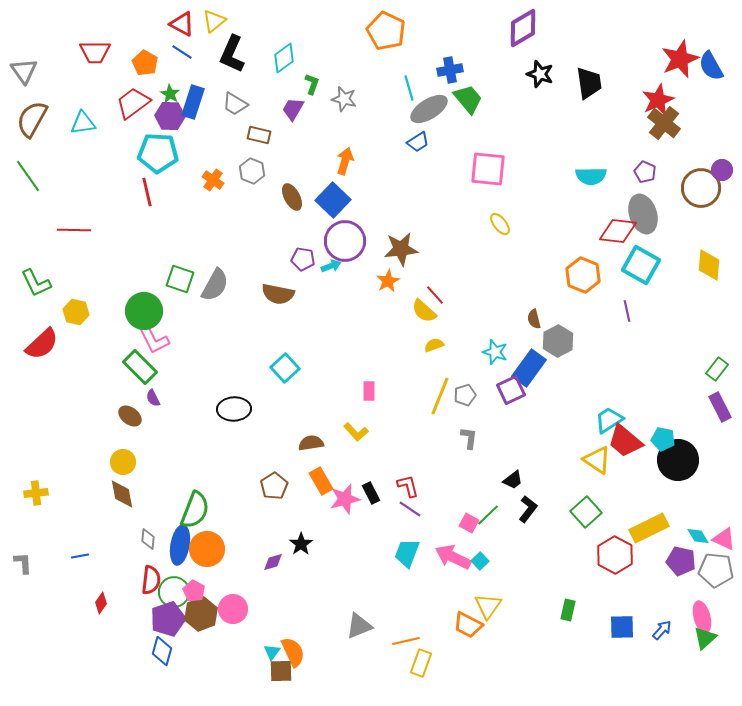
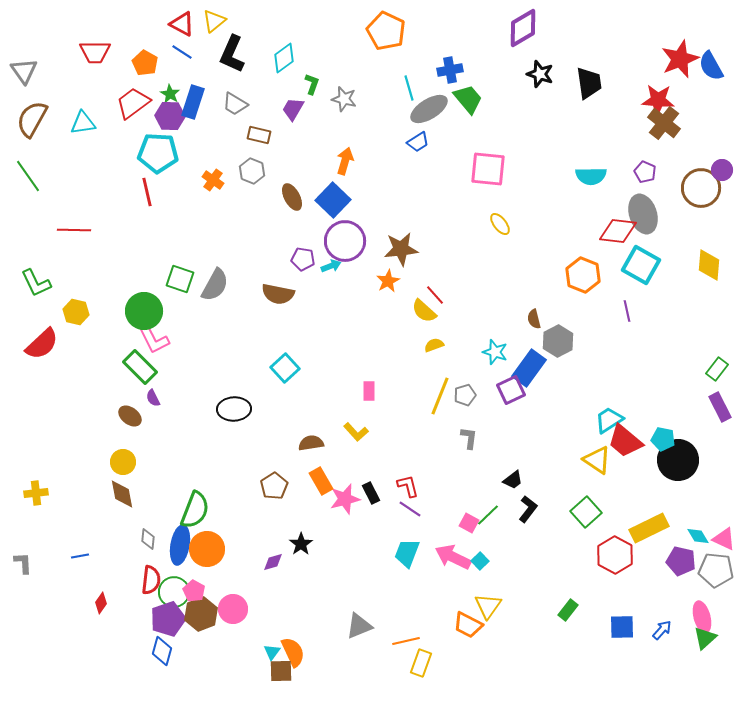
red star at (658, 100): rotated 28 degrees clockwise
green rectangle at (568, 610): rotated 25 degrees clockwise
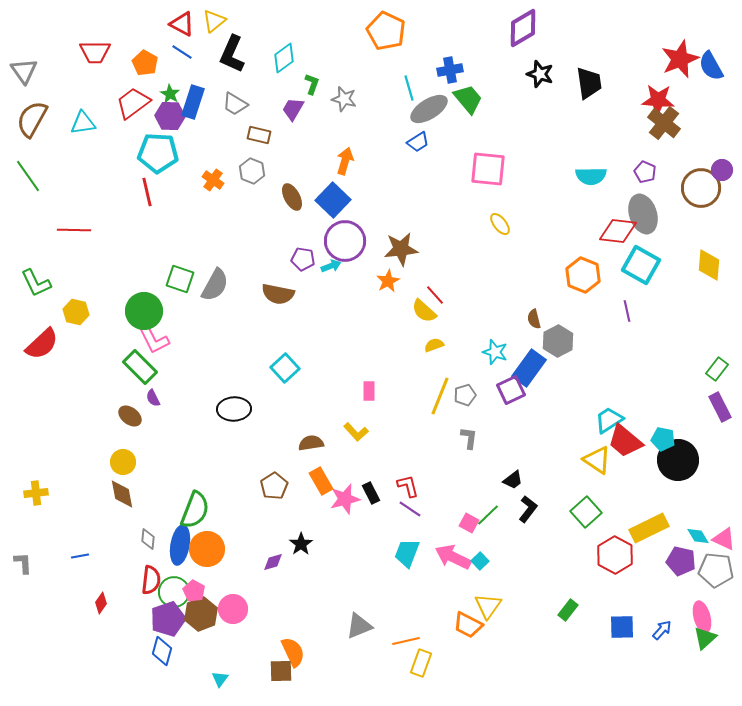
cyan triangle at (272, 652): moved 52 px left, 27 px down
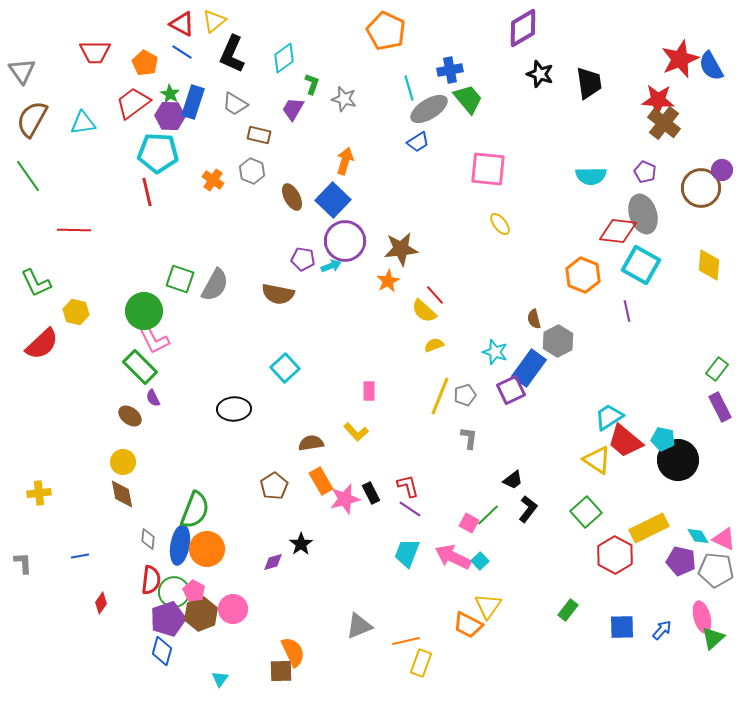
gray triangle at (24, 71): moved 2 px left
cyan trapezoid at (609, 420): moved 3 px up
yellow cross at (36, 493): moved 3 px right
green triangle at (705, 638): moved 8 px right
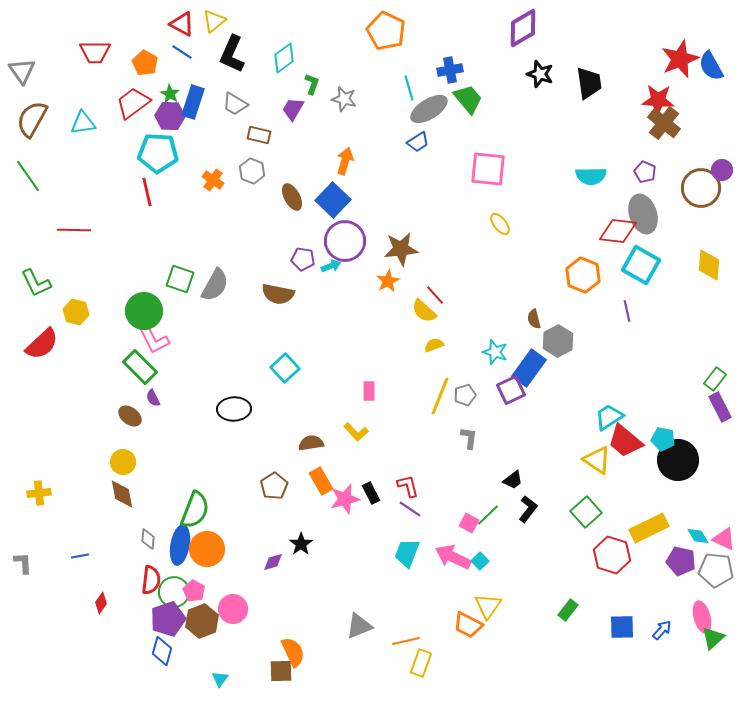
green rectangle at (717, 369): moved 2 px left, 10 px down
red hexagon at (615, 555): moved 3 px left; rotated 12 degrees counterclockwise
brown hexagon at (201, 614): moved 1 px right, 7 px down
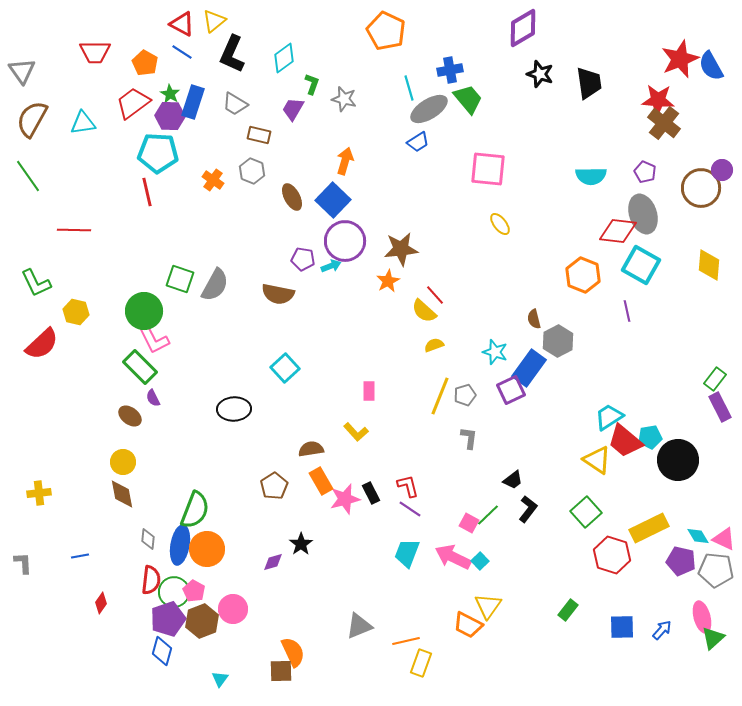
cyan pentagon at (663, 439): moved 13 px left, 2 px up; rotated 20 degrees counterclockwise
brown semicircle at (311, 443): moved 6 px down
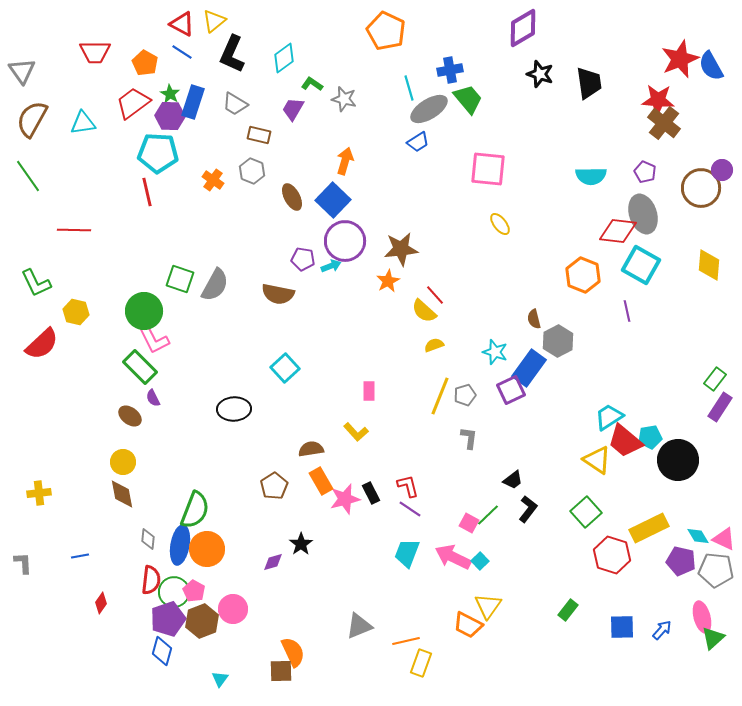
green L-shape at (312, 84): rotated 75 degrees counterclockwise
purple rectangle at (720, 407): rotated 60 degrees clockwise
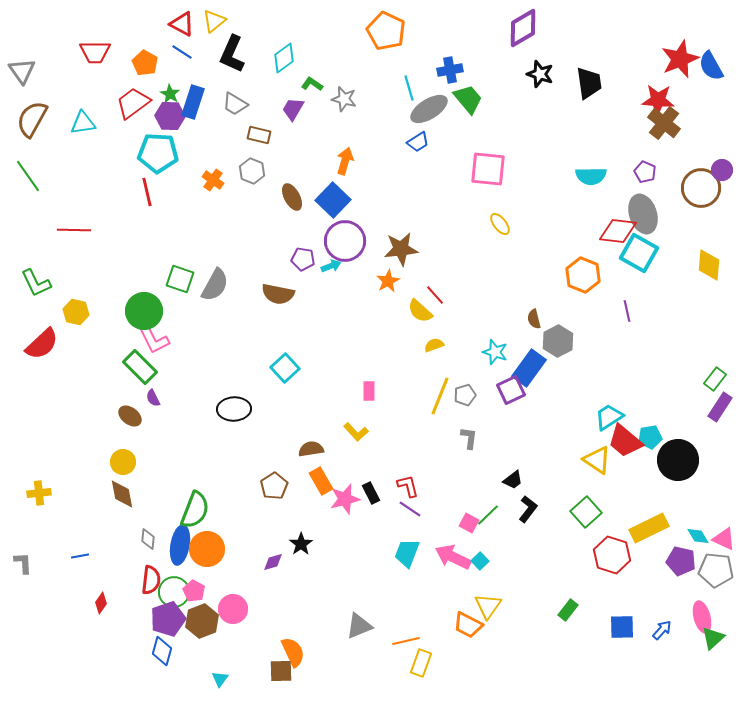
cyan square at (641, 265): moved 2 px left, 12 px up
yellow semicircle at (424, 311): moved 4 px left
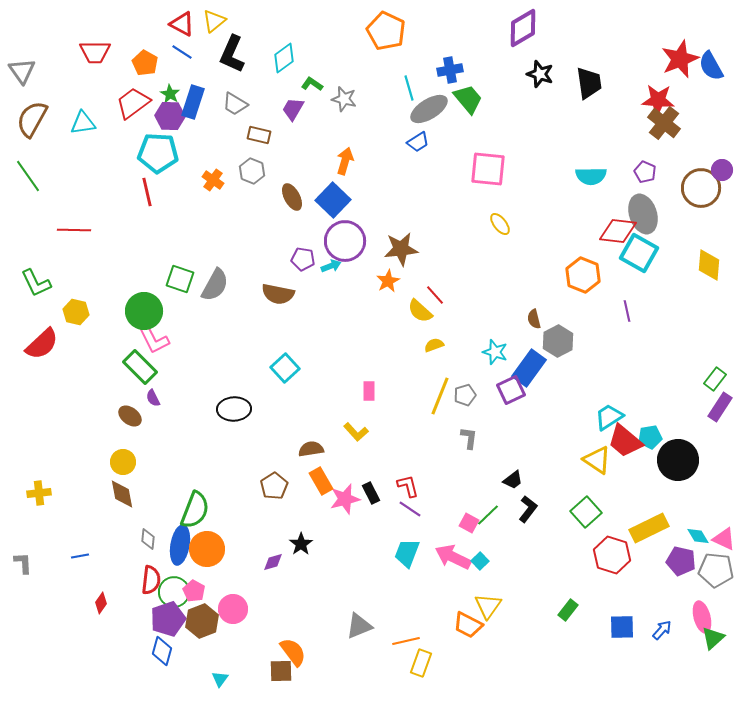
orange semicircle at (293, 652): rotated 12 degrees counterclockwise
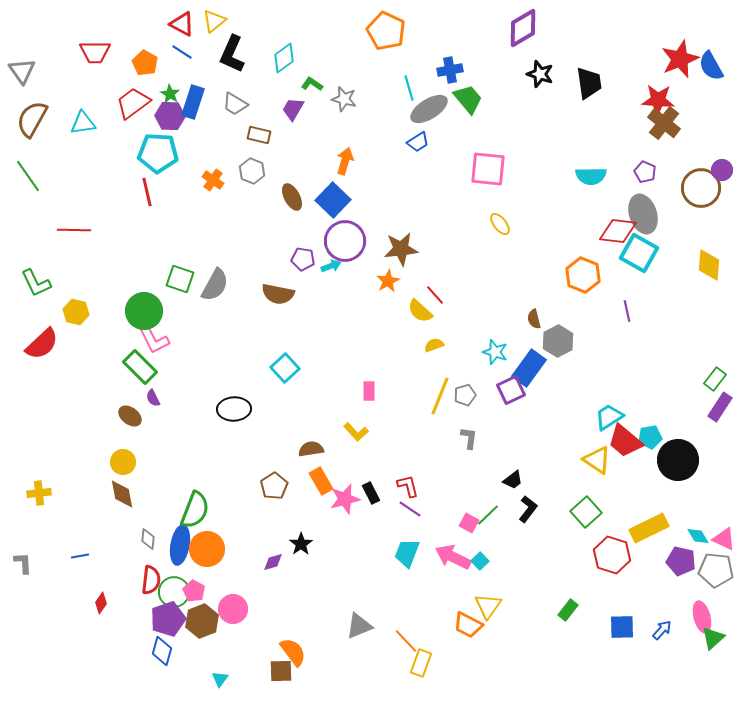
orange line at (406, 641): rotated 60 degrees clockwise
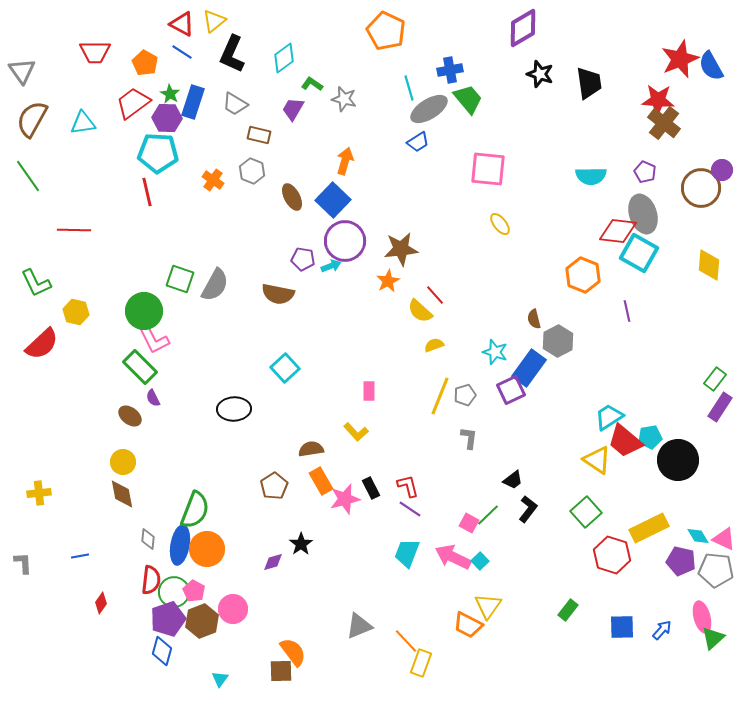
purple hexagon at (170, 116): moved 3 px left, 2 px down
black rectangle at (371, 493): moved 5 px up
